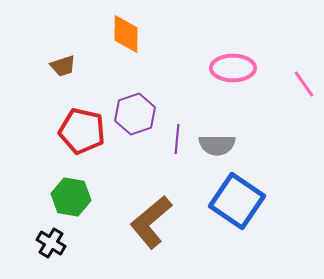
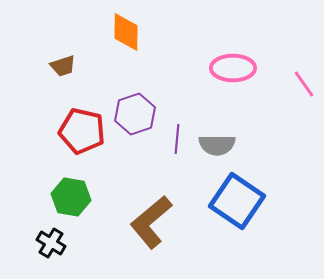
orange diamond: moved 2 px up
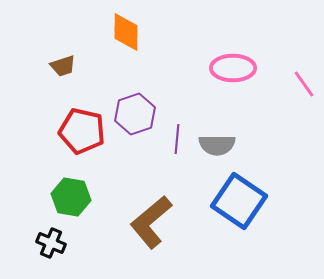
blue square: moved 2 px right
black cross: rotated 8 degrees counterclockwise
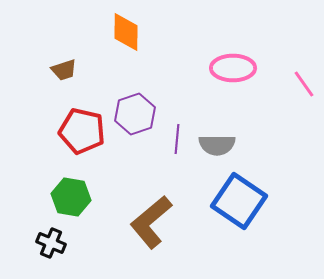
brown trapezoid: moved 1 px right, 4 px down
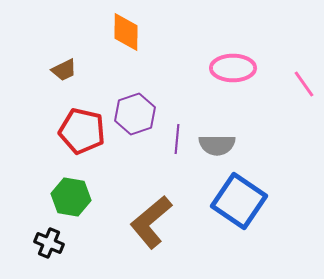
brown trapezoid: rotated 8 degrees counterclockwise
black cross: moved 2 px left
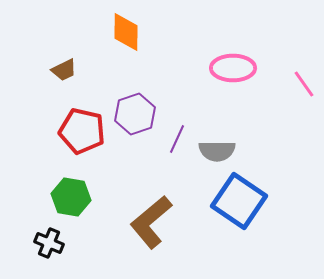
purple line: rotated 20 degrees clockwise
gray semicircle: moved 6 px down
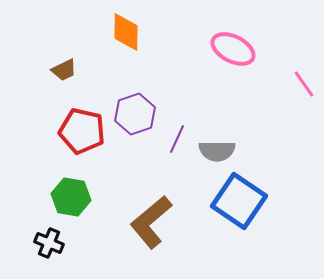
pink ellipse: moved 19 px up; rotated 27 degrees clockwise
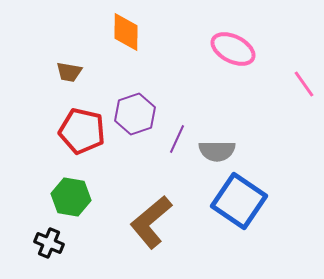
brown trapezoid: moved 5 px right, 2 px down; rotated 36 degrees clockwise
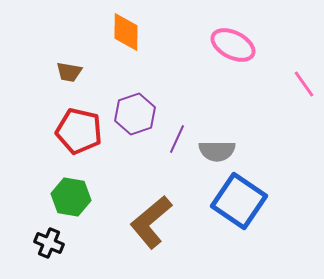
pink ellipse: moved 4 px up
red pentagon: moved 3 px left
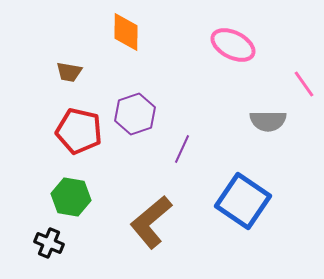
purple line: moved 5 px right, 10 px down
gray semicircle: moved 51 px right, 30 px up
blue square: moved 4 px right
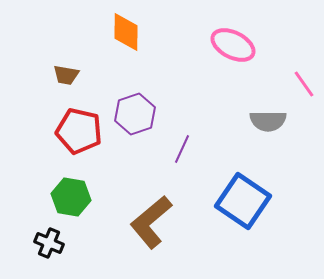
brown trapezoid: moved 3 px left, 3 px down
